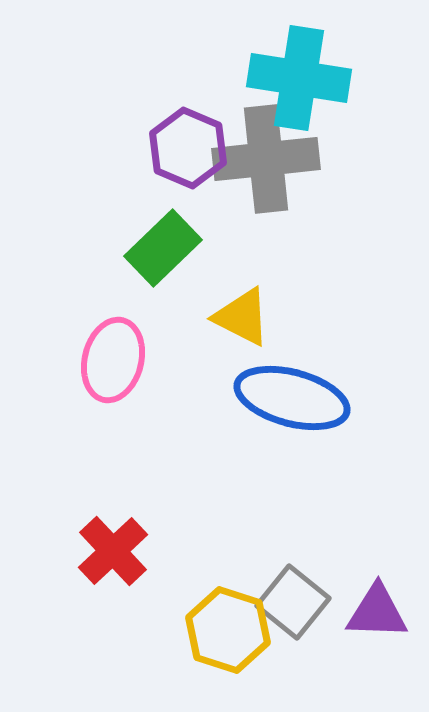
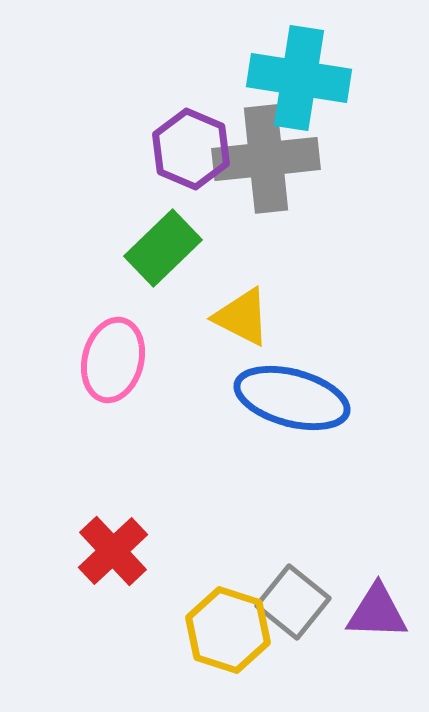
purple hexagon: moved 3 px right, 1 px down
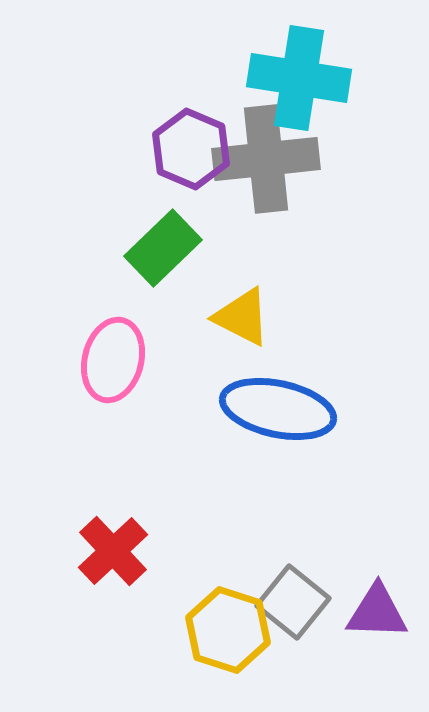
blue ellipse: moved 14 px left, 11 px down; rotated 3 degrees counterclockwise
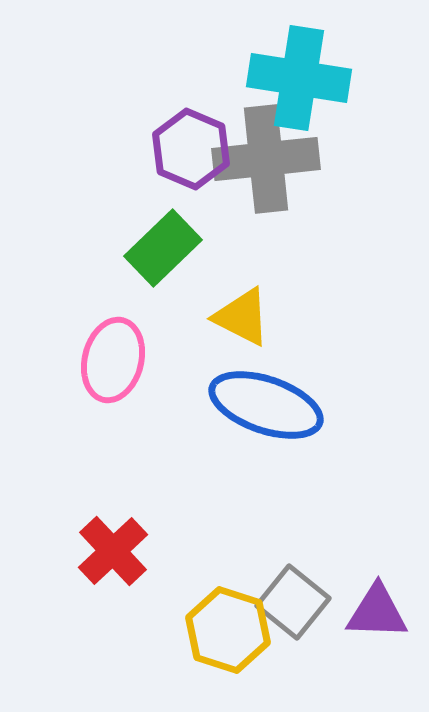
blue ellipse: moved 12 px left, 4 px up; rotated 7 degrees clockwise
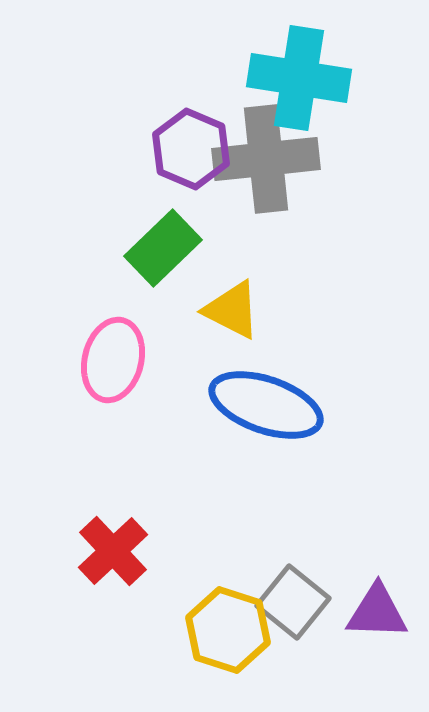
yellow triangle: moved 10 px left, 7 px up
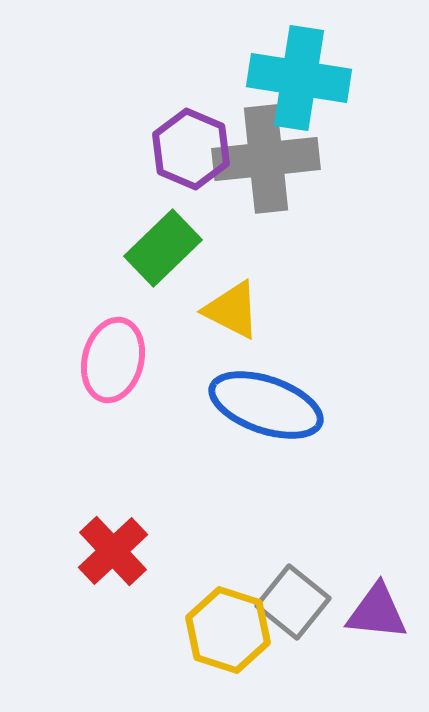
purple triangle: rotated 4 degrees clockwise
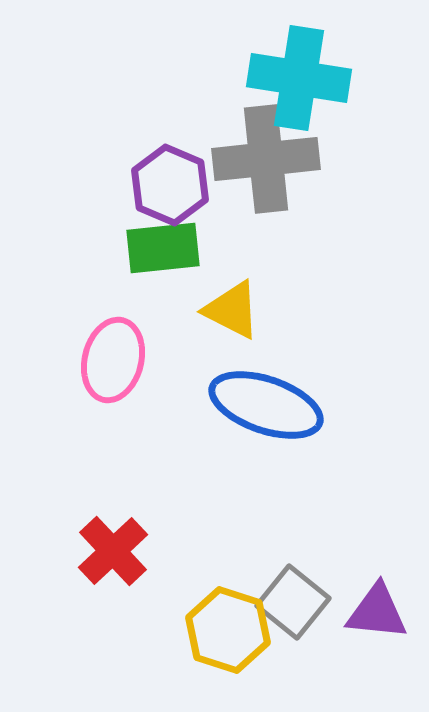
purple hexagon: moved 21 px left, 36 px down
green rectangle: rotated 38 degrees clockwise
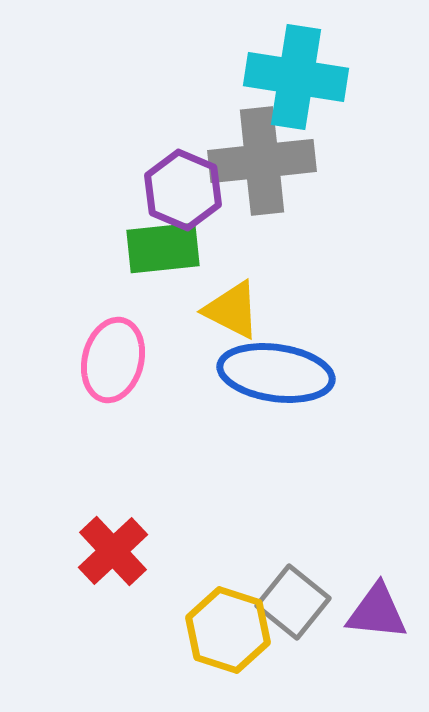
cyan cross: moved 3 px left, 1 px up
gray cross: moved 4 px left, 2 px down
purple hexagon: moved 13 px right, 5 px down
blue ellipse: moved 10 px right, 32 px up; rotated 11 degrees counterclockwise
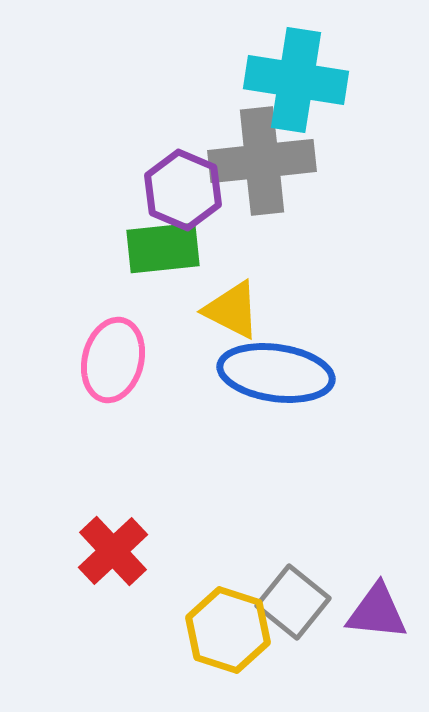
cyan cross: moved 3 px down
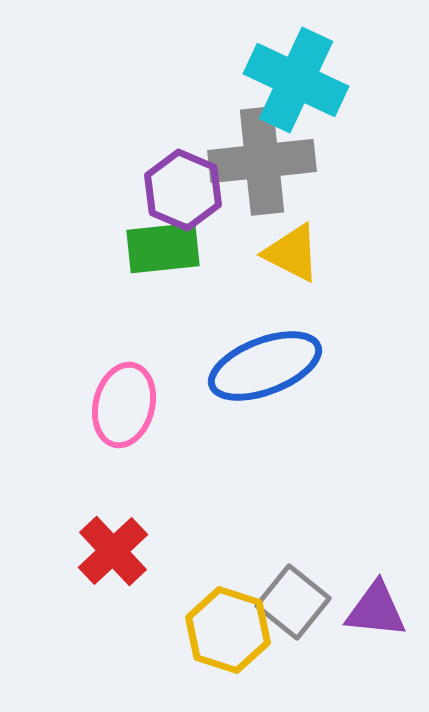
cyan cross: rotated 16 degrees clockwise
yellow triangle: moved 60 px right, 57 px up
pink ellipse: moved 11 px right, 45 px down
blue ellipse: moved 11 px left, 7 px up; rotated 29 degrees counterclockwise
purple triangle: moved 1 px left, 2 px up
